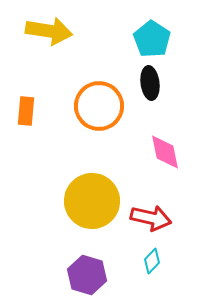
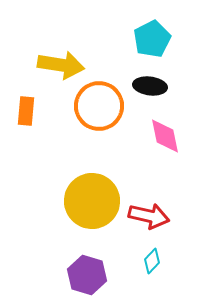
yellow arrow: moved 12 px right, 34 px down
cyan pentagon: rotated 12 degrees clockwise
black ellipse: moved 3 px down; rotated 76 degrees counterclockwise
pink diamond: moved 16 px up
red arrow: moved 2 px left, 2 px up
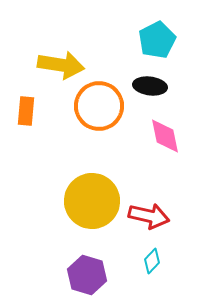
cyan pentagon: moved 5 px right, 1 px down
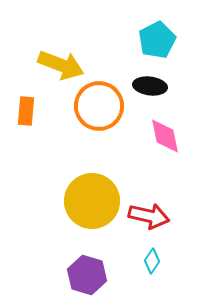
yellow arrow: rotated 12 degrees clockwise
cyan diamond: rotated 10 degrees counterclockwise
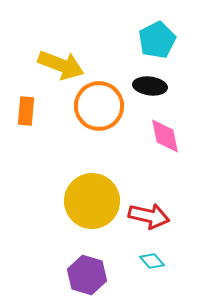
cyan diamond: rotated 75 degrees counterclockwise
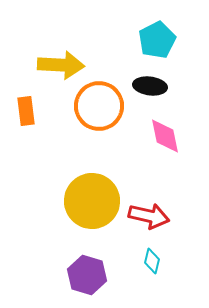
yellow arrow: rotated 18 degrees counterclockwise
orange rectangle: rotated 12 degrees counterclockwise
cyan diamond: rotated 55 degrees clockwise
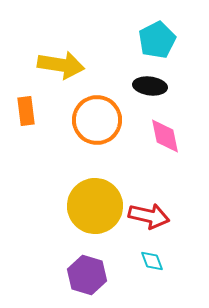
yellow arrow: rotated 6 degrees clockwise
orange circle: moved 2 px left, 14 px down
yellow circle: moved 3 px right, 5 px down
cyan diamond: rotated 35 degrees counterclockwise
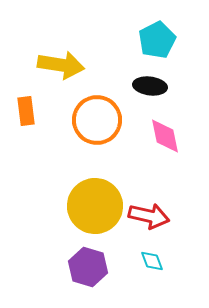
purple hexagon: moved 1 px right, 8 px up
